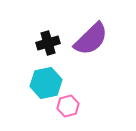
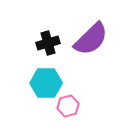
cyan hexagon: rotated 12 degrees clockwise
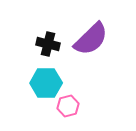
black cross: moved 1 px down; rotated 30 degrees clockwise
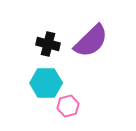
purple semicircle: moved 2 px down
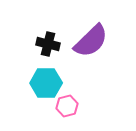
pink hexagon: moved 1 px left
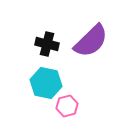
black cross: moved 1 px left
cyan hexagon: rotated 12 degrees clockwise
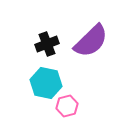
black cross: rotated 35 degrees counterclockwise
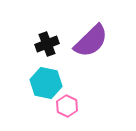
pink hexagon: rotated 20 degrees counterclockwise
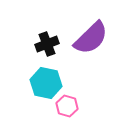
purple semicircle: moved 3 px up
pink hexagon: rotated 10 degrees counterclockwise
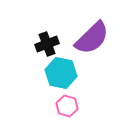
purple semicircle: moved 1 px right
cyan hexagon: moved 15 px right, 10 px up
